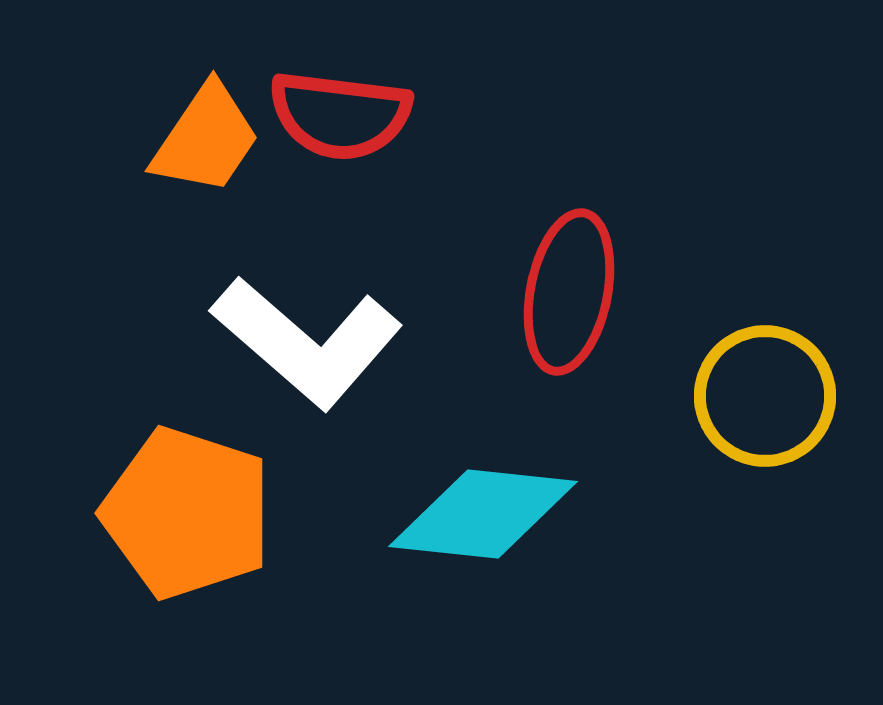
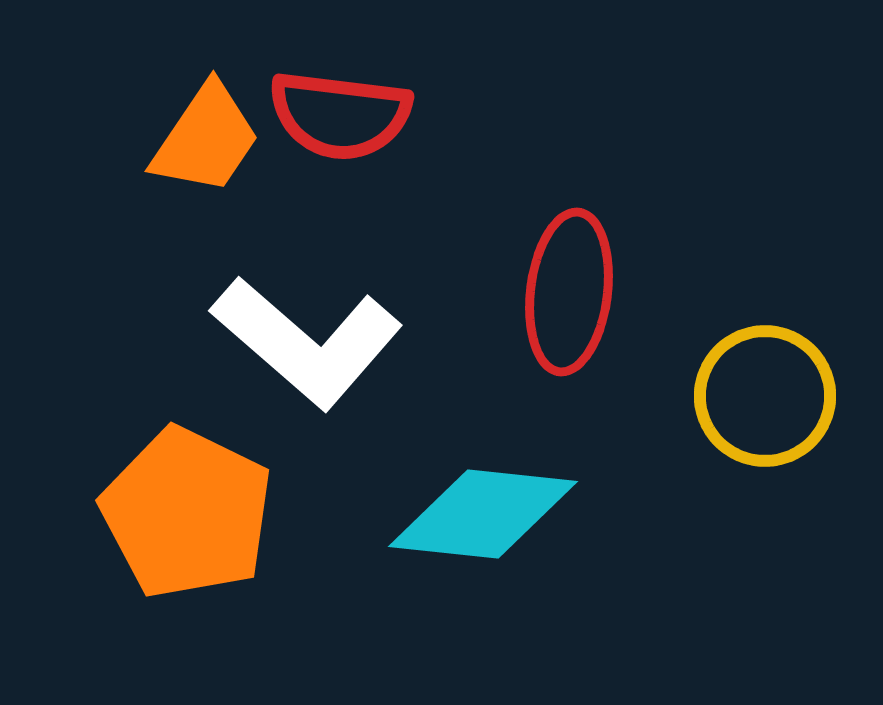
red ellipse: rotated 4 degrees counterclockwise
orange pentagon: rotated 8 degrees clockwise
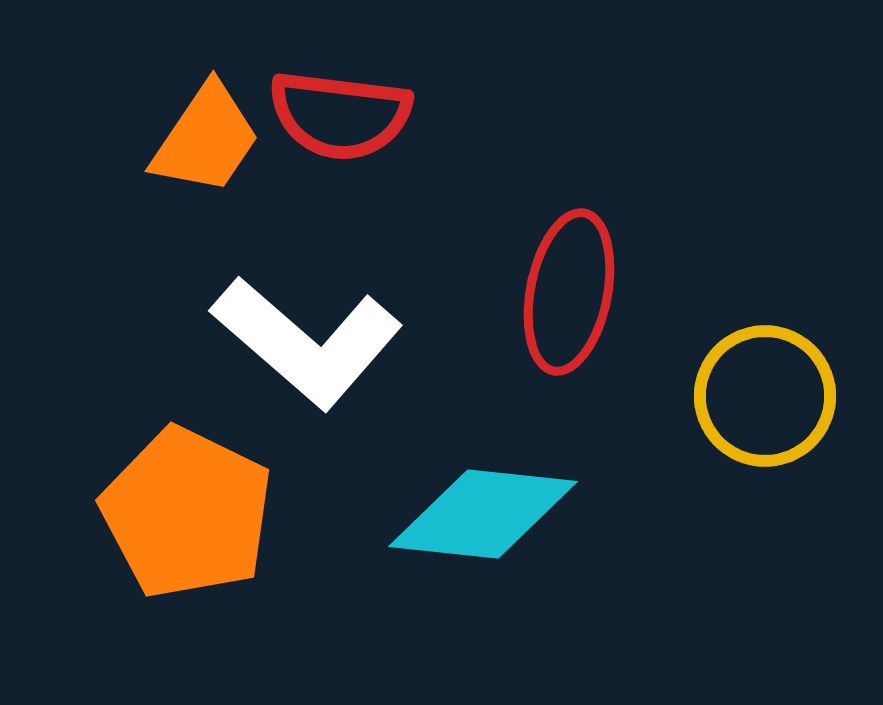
red ellipse: rotated 4 degrees clockwise
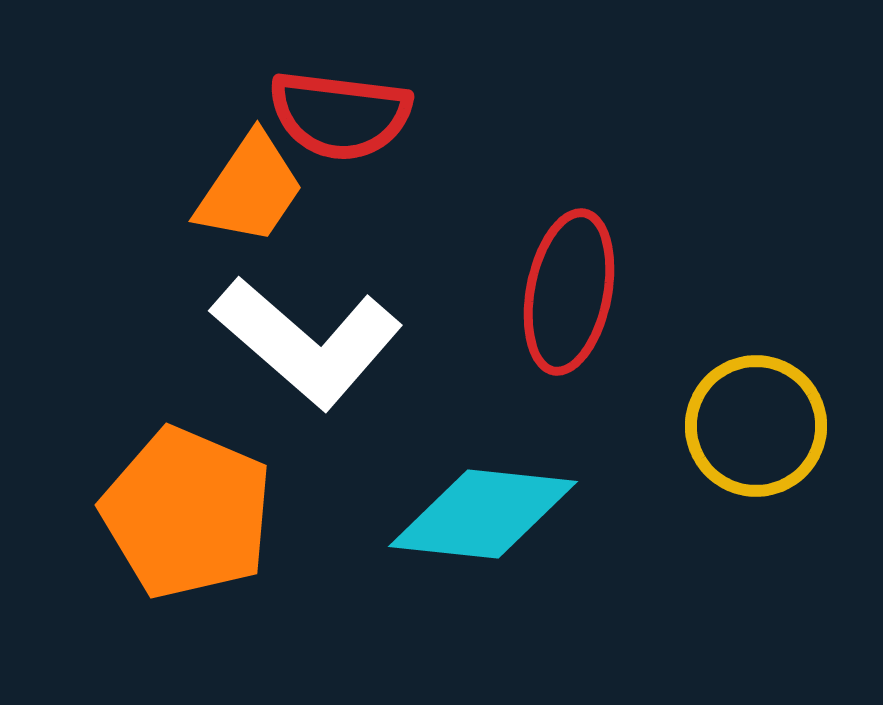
orange trapezoid: moved 44 px right, 50 px down
yellow circle: moved 9 px left, 30 px down
orange pentagon: rotated 3 degrees counterclockwise
